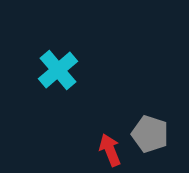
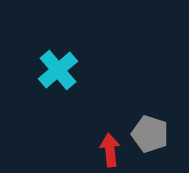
red arrow: rotated 16 degrees clockwise
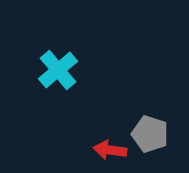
red arrow: rotated 76 degrees counterclockwise
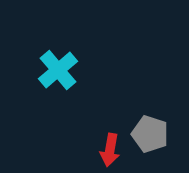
red arrow: rotated 88 degrees counterclockwise
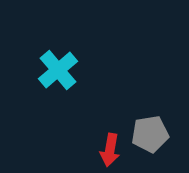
gray pentagon: rotated 27 degrees counterclockwise
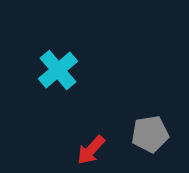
red arrow: moved 19 px left; rotated 32 degrees clockwise
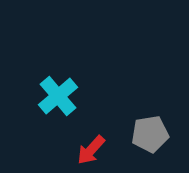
cyan cross: moved 26 px down
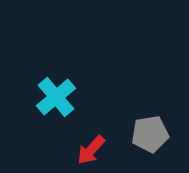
cyan cross: moved 2 px left, 1 px down
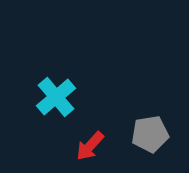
red arrow: moved 1 px left, 4 px up
